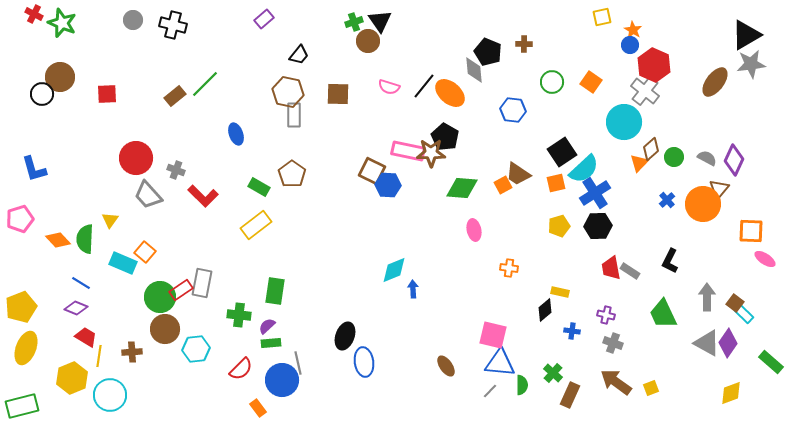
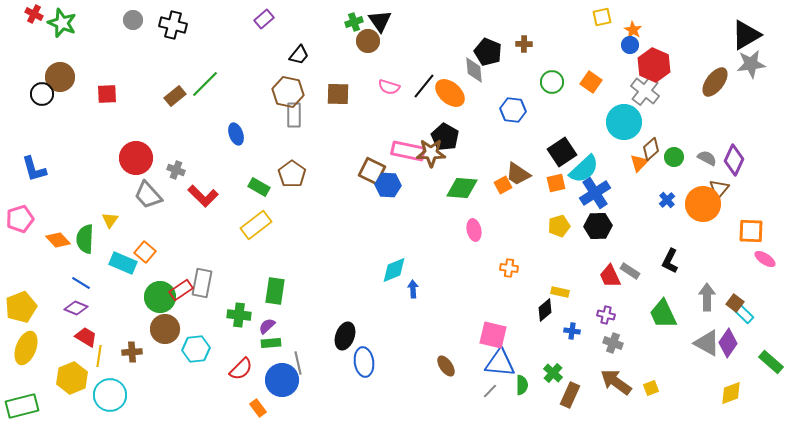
red trapezoid at (611, 268): moved 1 px left, 8 px down; rotated 15 degrees counterclockwise
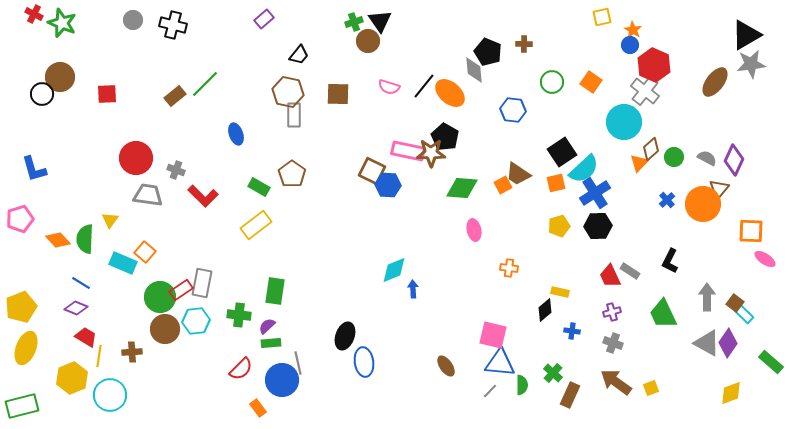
gray trapezoid at (148, 195): rotated 140 degrees clockwise
purple cross at (606, 315): moved 6 px right, 3 px up; rotated 30 degrees counterclockwise
cyan hexagon at (196, 349): moved 28 px up
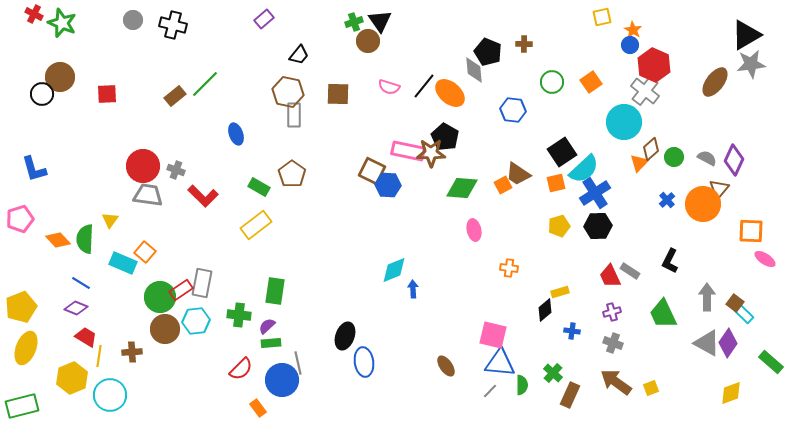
orange square at (591, 82): rotated 20 degrees clockwise
red circle at (136, 158): moved 7 px right, 8 px down
yellow rectangle at (560, 292): rotated 30 degrees counterclockwise
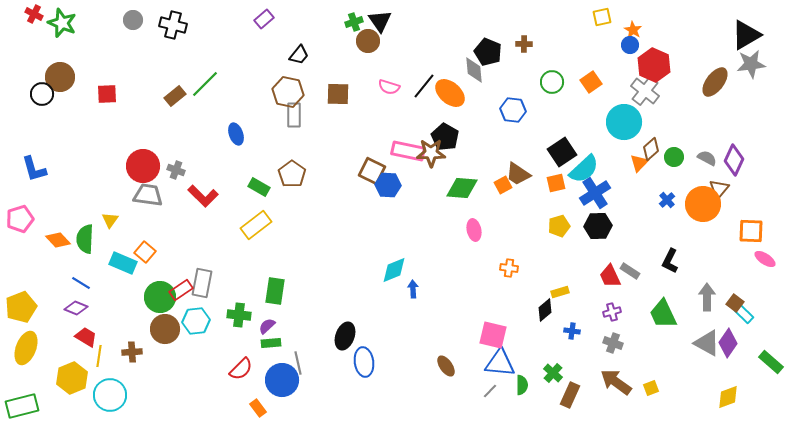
yellow diamond at (731, 393): moved 3 px left, 4 px down
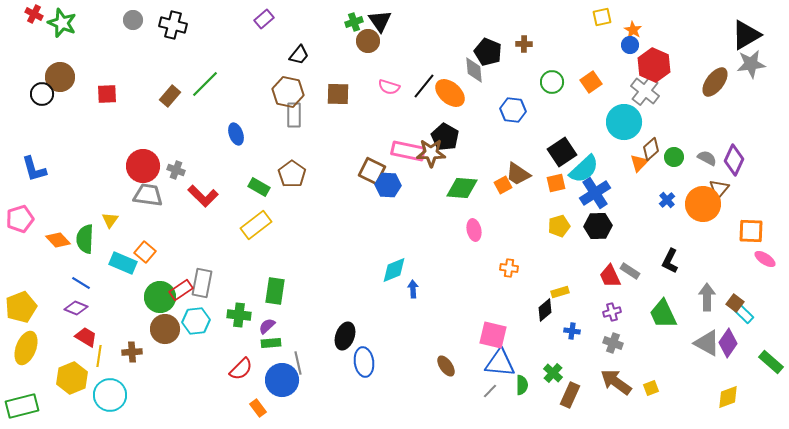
brown rectangle at (175, 96): moved 5 px left; rotated 10 degrees counterclockwise
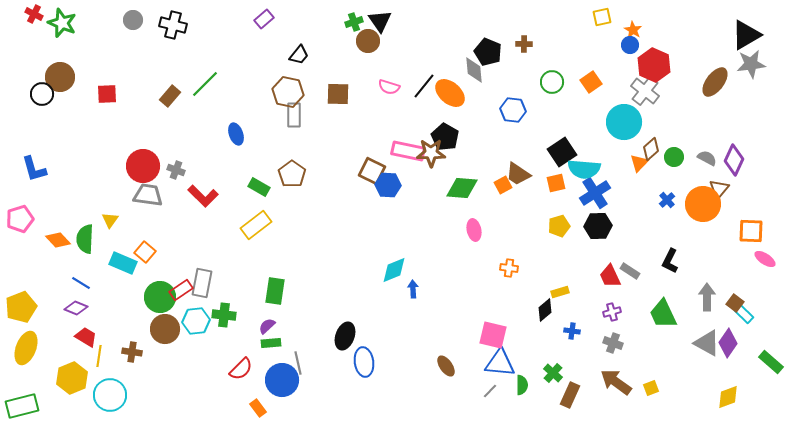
cyan semicircle at (584, 169): rotated 48 degrees clockwise
green cross at (239, 315): moved 15 px left
brown cross at (132, 352): rotated 12 degrees clockwise
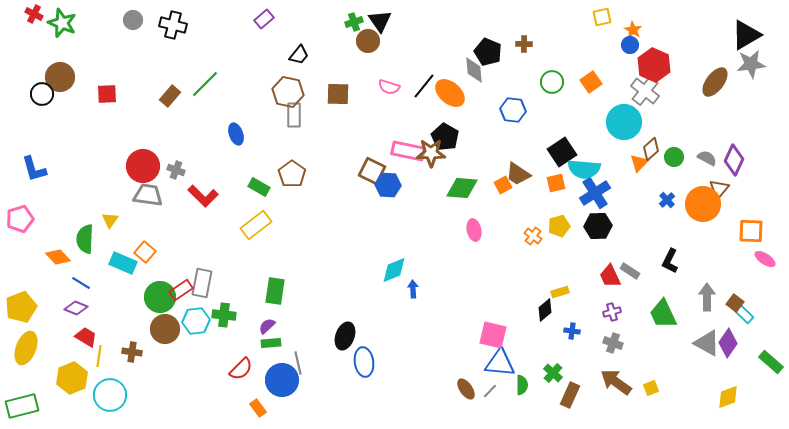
orange diamond at (58, 240): moved 17 px down
orange cross at (509, 268): moved 24 px right, 32 px up; rotated 30 degrees clockwise
brown ellipse at (446, 366): moved 20 px right, 23 px down
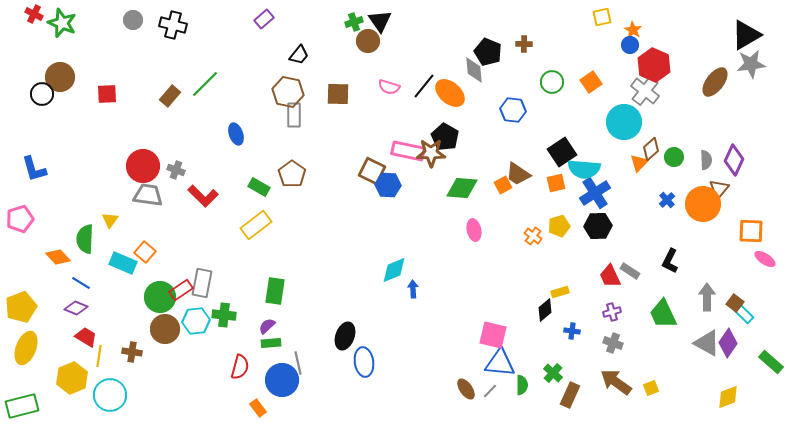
gray semicircle at (707, 158): moved 1 px left, 2 px down; rotated 60 degrees clockwise
red semicircle at (241, 369): moved 1 px left, 2 px up; rotated 30 degrees counterclockwise
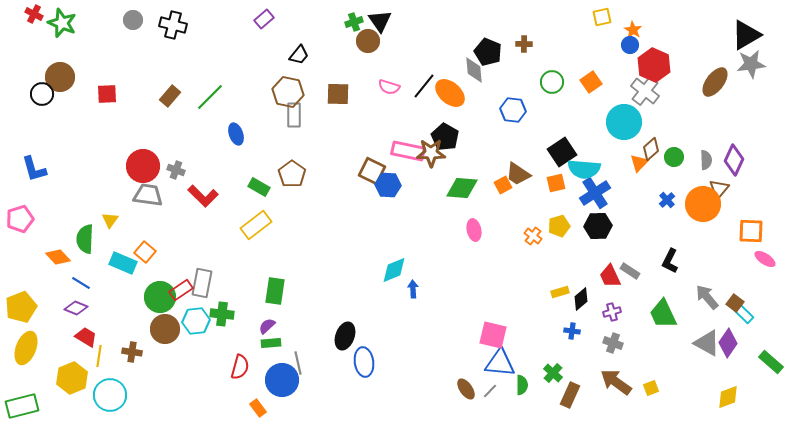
green line at (205, 84): moved 5 px right, 13 px down
gray arrow at (707, 297): rotated 40 degrees counterclockwise
black diamond at (545, 310): moved 36 px right, 11 px up
green cross at (224, 315): moved 2 px left, 1 px up
